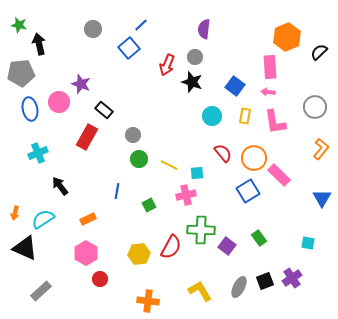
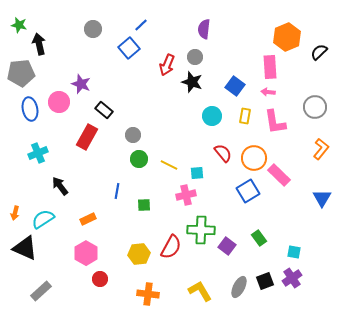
green square at (149, 205): moved 5 px left; rotated 24 degrees clockwise
cyan square at (308, 243): moved 14 px left, 9 px down
orange cross at (148, 301): moved 7 px up
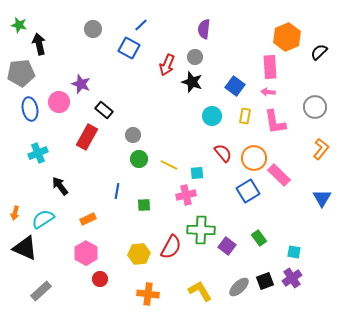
blue square at (129, 48): rotated 20 degrees counterclockwise
gray ellipse at (239, 287): rotated 20 degrees clockwise
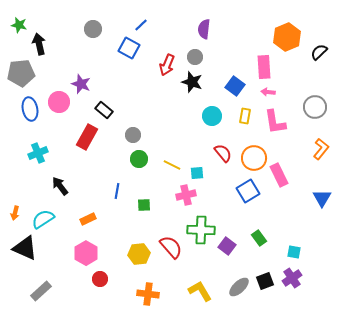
pink rectangle at (270, 67): moved 6 px left
yellow line at (169, 165): moved 3 px right
pink rectangle at (279, 175): rotated 20 degrees clockwise
red semicircle at (171, 247): rotated 70 degrees counterclockwise
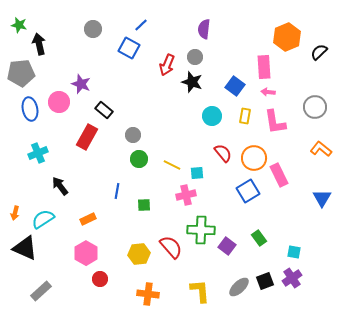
orange L-shape at (321, 149): rotated 90 degrees counterclockwise
yellow L-shape at (200, 291): rotated 25 degrees clockwise
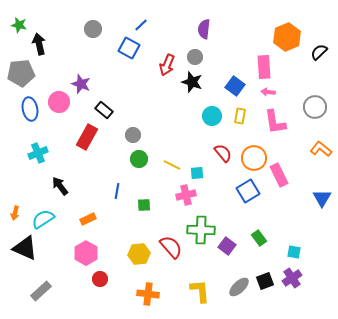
yellow rectangle at (245, 116): moved 5 px left
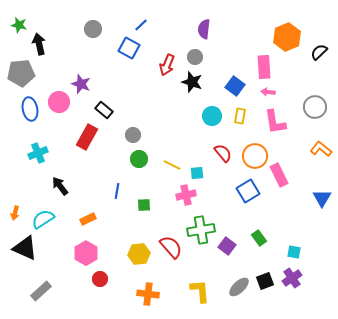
orange circle at (254, 158): moved 1 px right, 2 px up
green cross at (201, 230): rotated 12 degrees counterclockwise
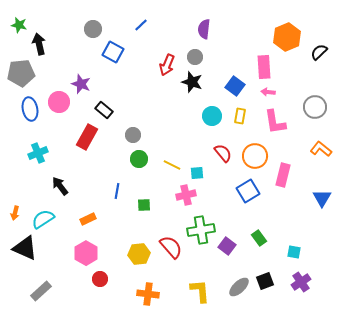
blue square at (129, 48): moved 16 px left, 4 px down
pink rectangle at (279, 175): moved 4 px right; rotated 40 degrees clockwise
purple cross at (292, 278): moved 9 px right, 4 px down
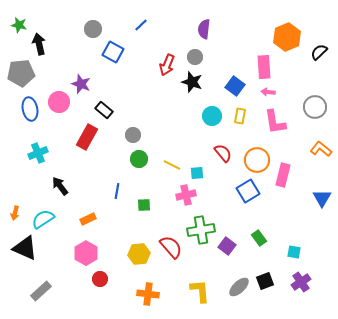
orange circle at (255, 156): moved 2 px right, 4 px down
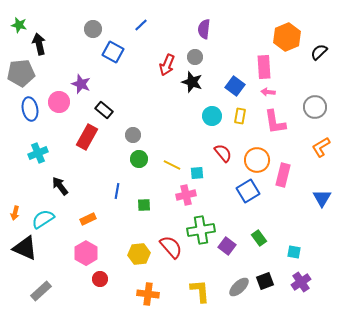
orange L-shape at (321, 149): moved 2 px up; rotated 70 degrees counterclockwise
